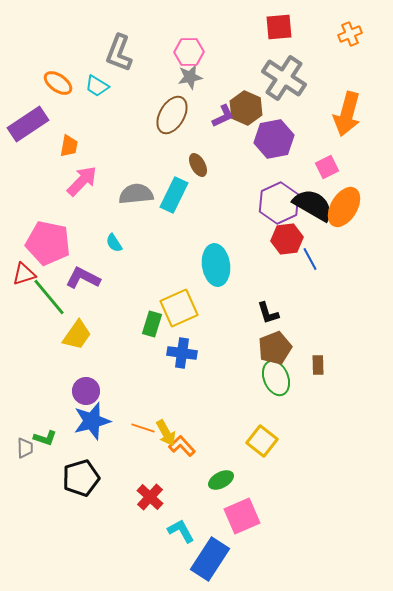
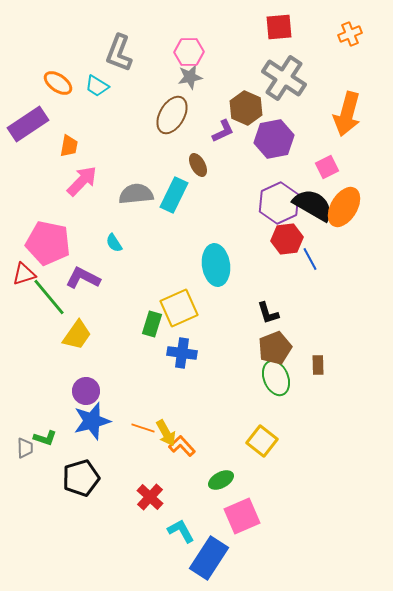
purple L-shape at (223, 116): moved 15 px down
blue rectangle at (210, 559): moved 1 px left, 1 px up
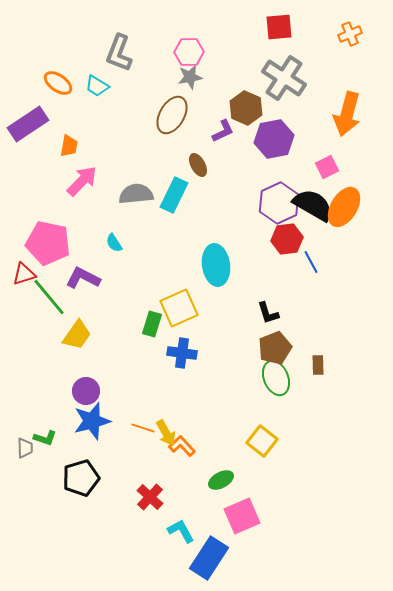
blue line at (310, 259): moved 1 px right, 3 px down
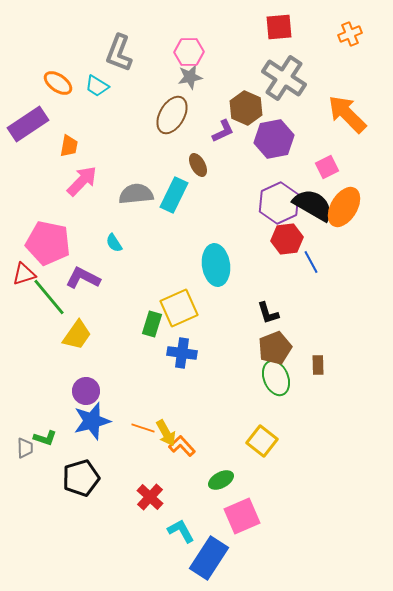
orange arrow at (347, 114): rotated 120 degrees clockwise
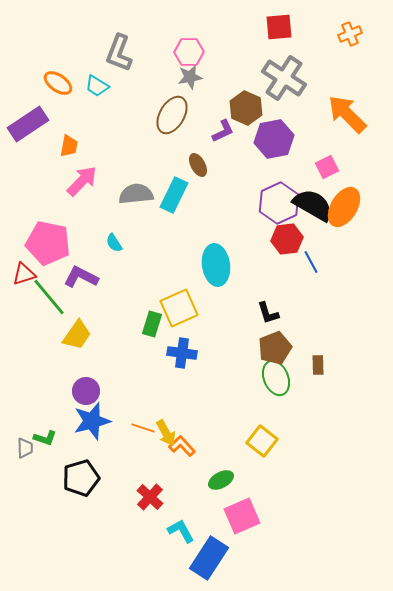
purple L-shape at (83, 278): moved 2 px left, 1 px up
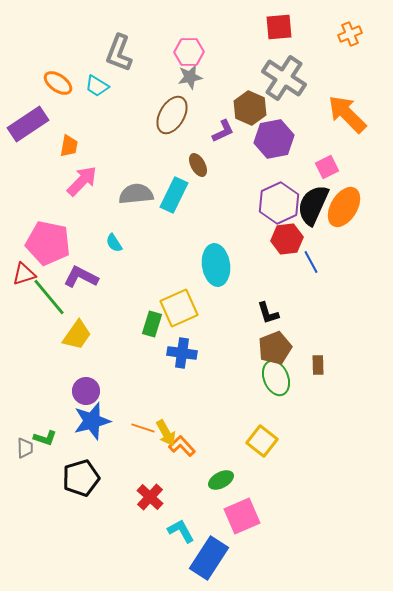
brown hexagon at (246, 108): moved 4 px right
black semicircle at (313, 205): rotated 96 degrees counterclockwise
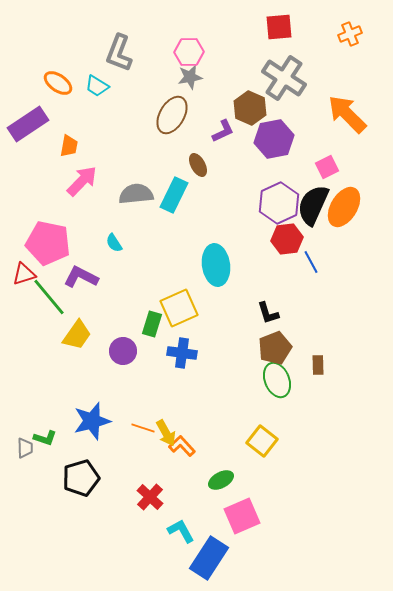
green ellipse at (276, 378): moved 1 px right, 2 px down
purple circle at (86, 391): moved 37 px right, 40 px up
